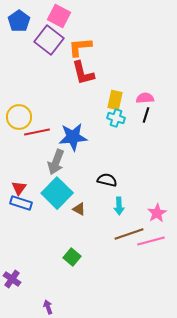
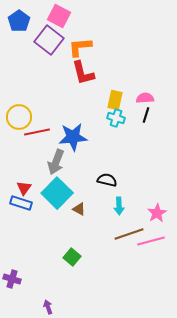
red triangle: moved 5 px right
purple cross: rotated 18 degrees counterclockwise
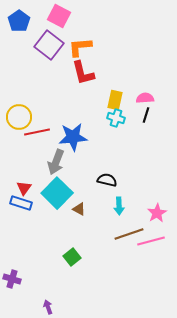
purple square: moved 5 px down
green square: rotated 12 degrees clockwise
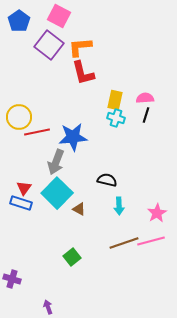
brown line: moved 5 px left, 9 px down
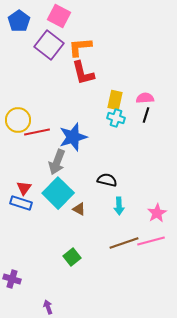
yellow circle: moved 1 px left, 3 px down
blue star: rotated 12 degrees counterclockwise
gray arrow: moved 1 px right
cyan square: moved 1 px right
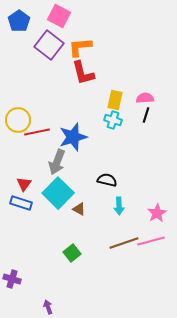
cyan cross: moved 3 px left, 2 px down
red triangle: moved 4 px up
green square: moved 4 px up
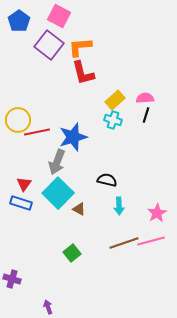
yellow rectangle: rotated 36 degrees clockwise
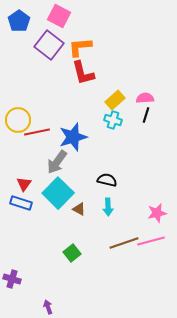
gray arrow: rotated 15 degrees clockwise
cyan arrow: moved 11 px left, 1 px down
pink star: rotated 18 degrees clockwise
